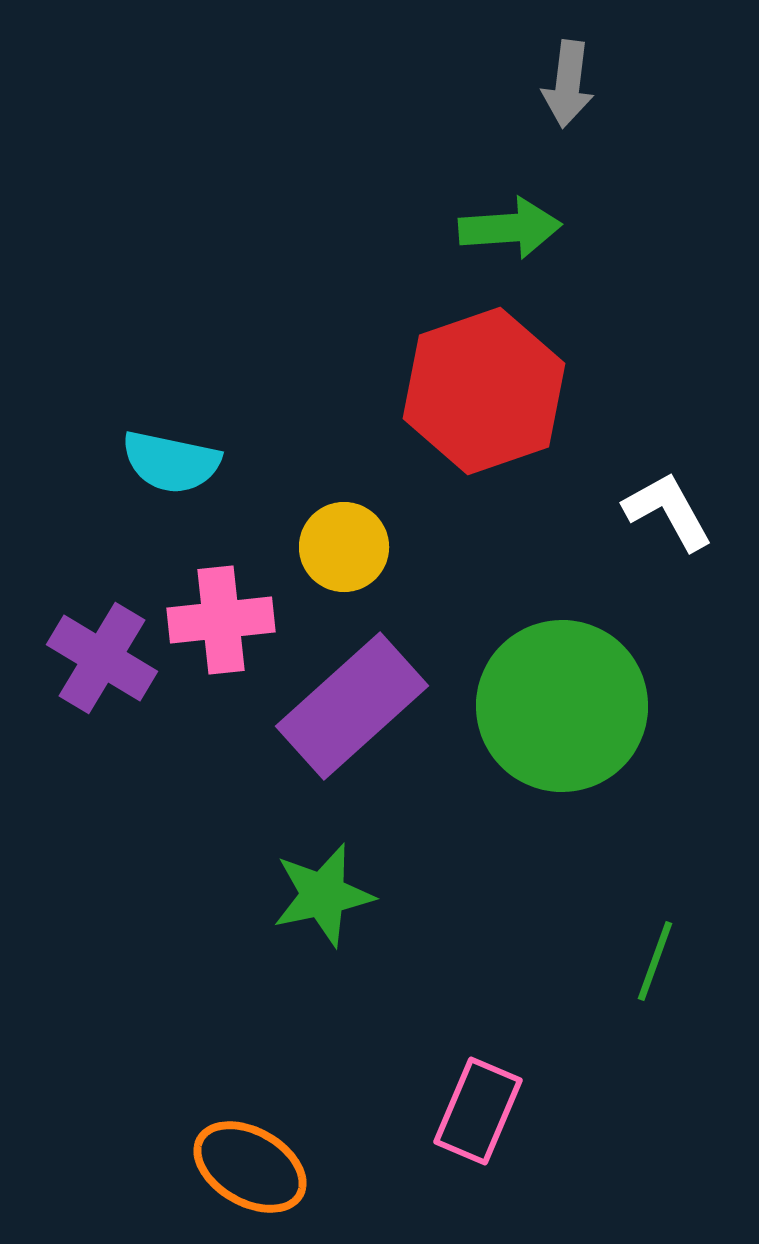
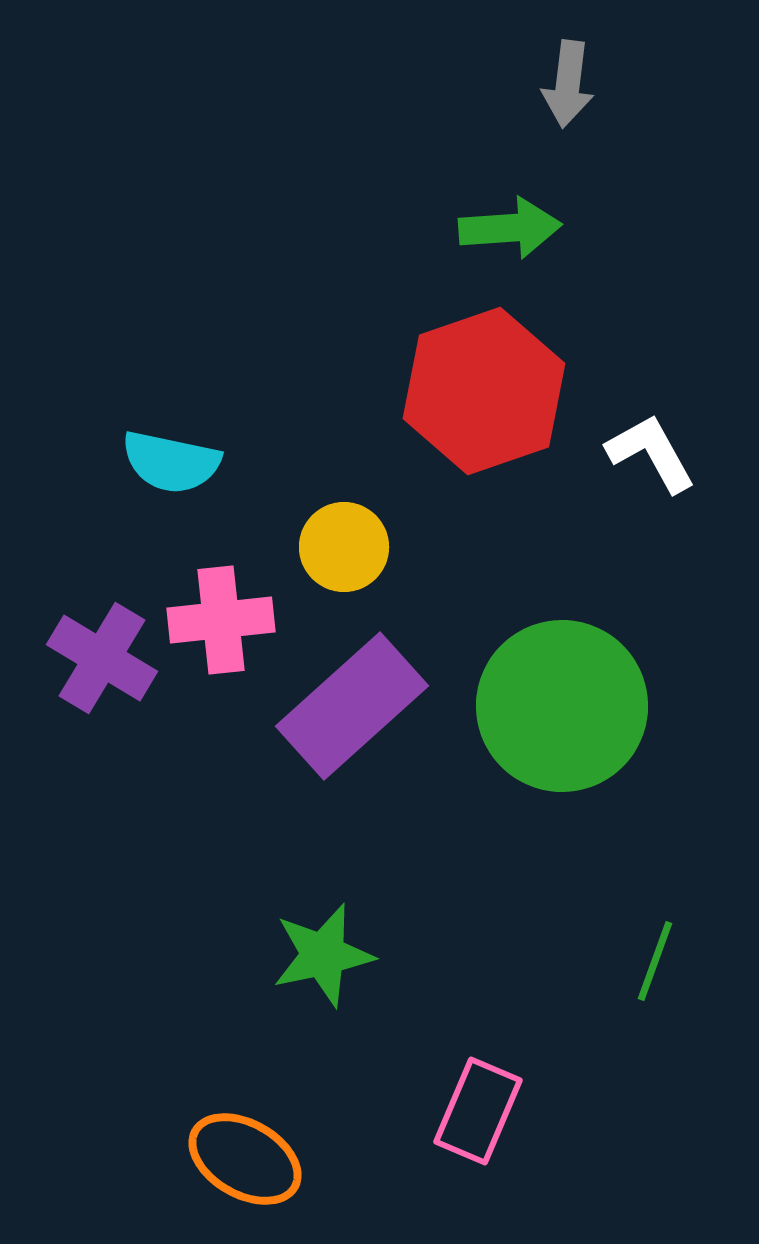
white L-shape: moved 17 px left, 58 px up
green star: moved 60 px down
orange ellipse: moved 5 px left, 8 px up
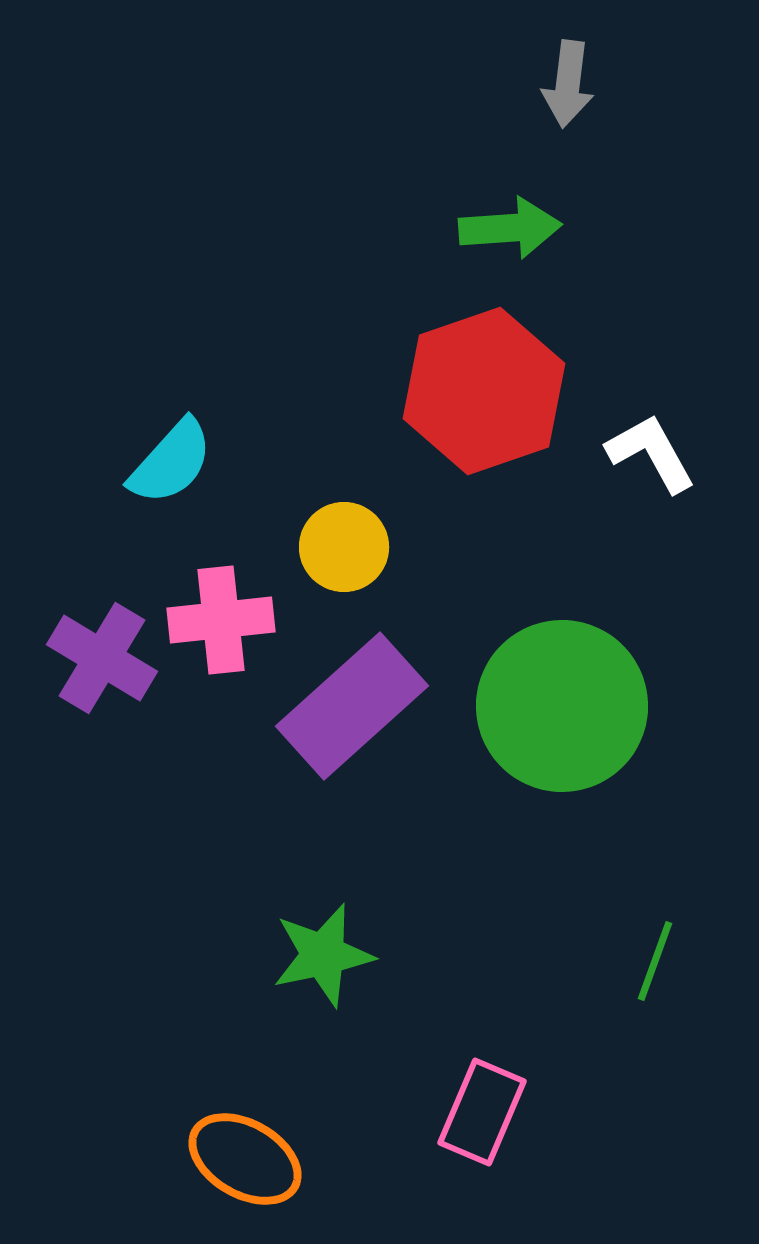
cyan semicircle: rotated 60 degrees counterclockwise
pink rectangle: moved 4 px right, 1 px down
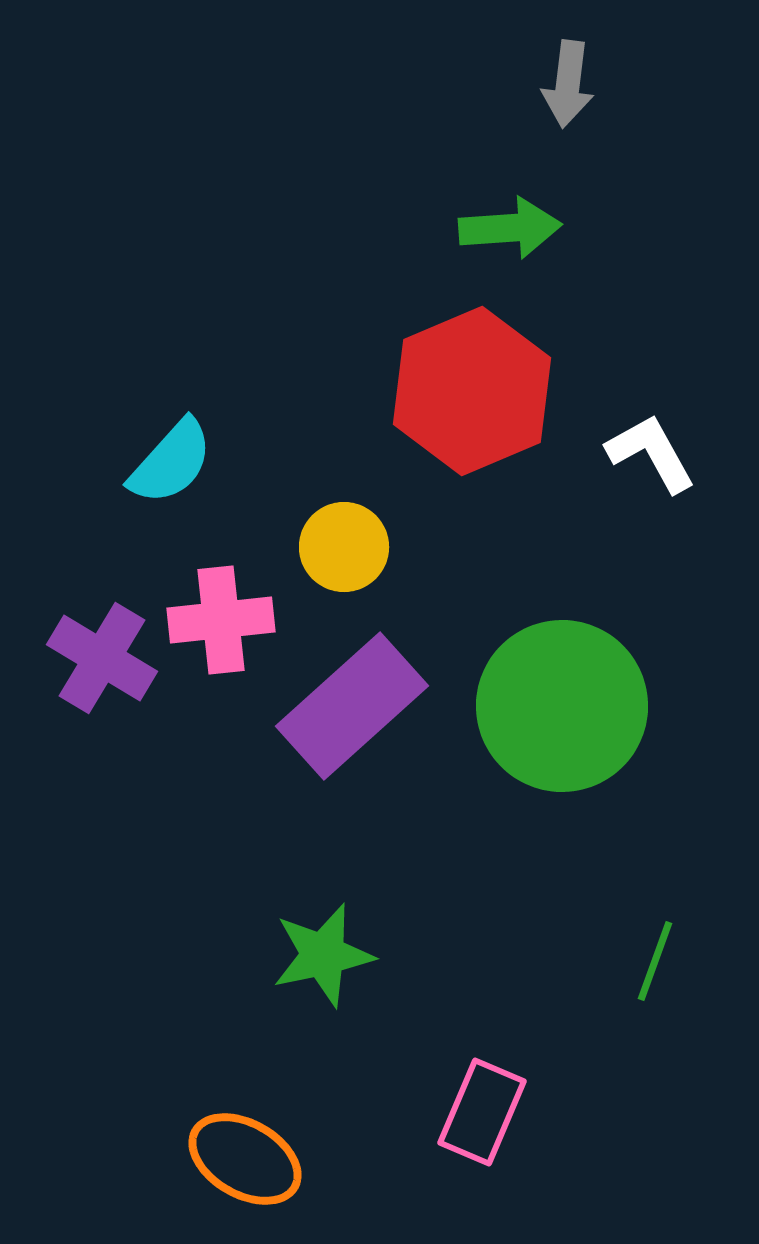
red hexagon: moved 12 px left; rotated 4 degrees counterclockwise
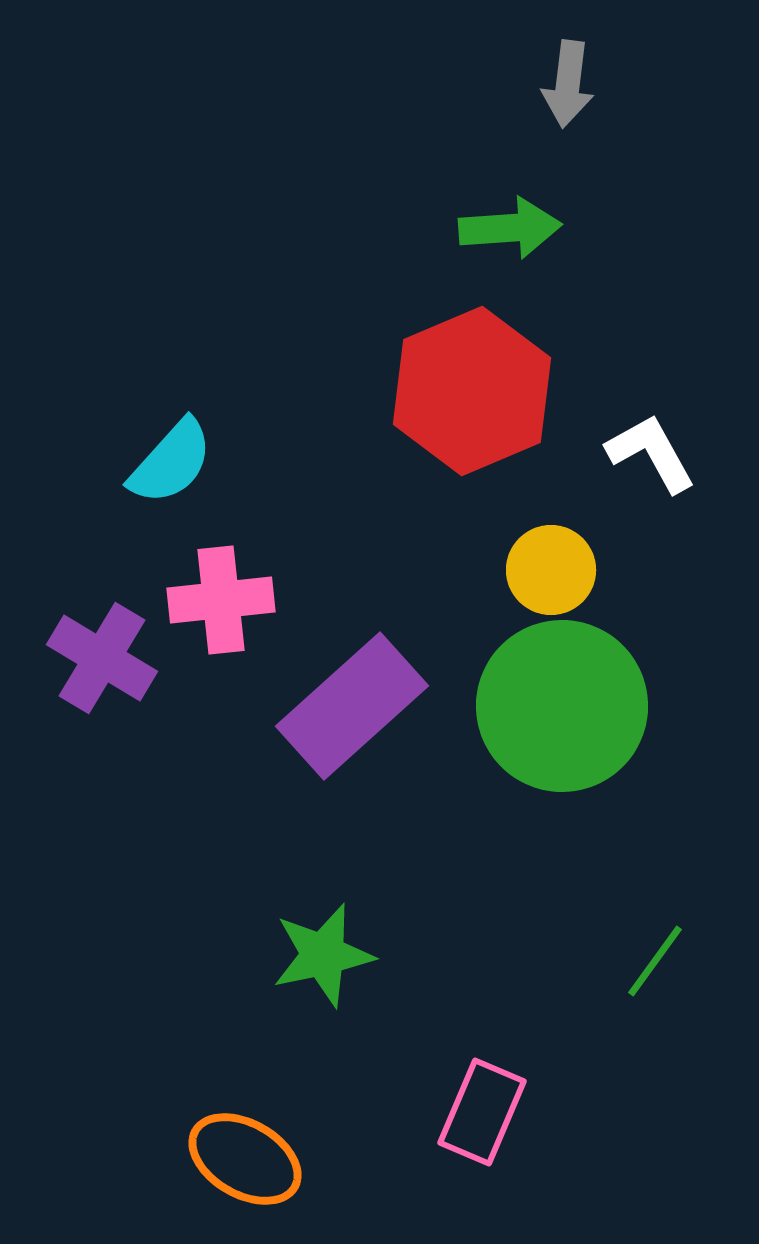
yellow circle: moved 207 px right, 23 px down
pink cross: moved 20 px up
green line: rotated 16 degrees clockwise
